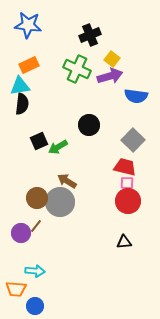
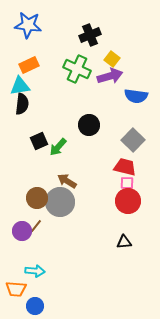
green arrow: rotated 18 degrees counterclockwise
purple circle: moved 1 px right, 2 px up
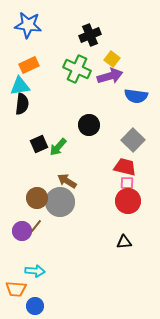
black square: moved 3 px down
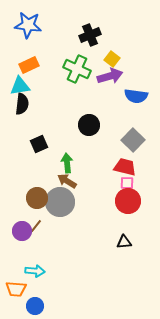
green arrow: moved 9 px right, 16 px down; rotated 132 degrees clockwise
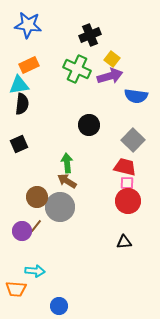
cyan triangle: moved 1 px left, 1 px up
black square: moved 20 px left
brown circle: moved 1 px up
gray circle: moved 5 px down
blue circle: moved 24 px right
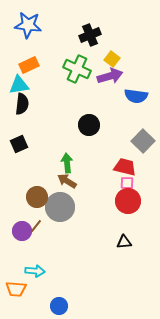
gray square: moved 10 px right, 1 px down
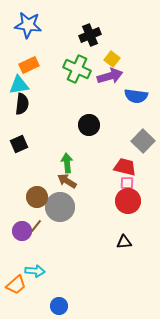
orange trapezoid: moved 4 px up; rotated 45 degrees counterclockwise
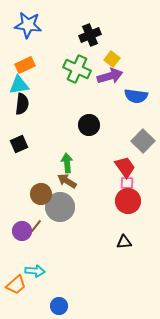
orange rectangle: moved 4 px left
red trapezoid: rotated 40 degrees clockwise
brown circle: moved 4 px right, 3 px up
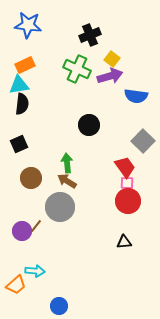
brown circle: moved 10 px left, 16 px up
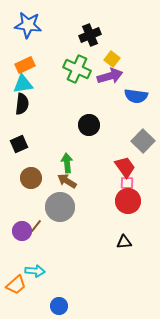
cyan triangle: moved 4 px right, 1 px up
